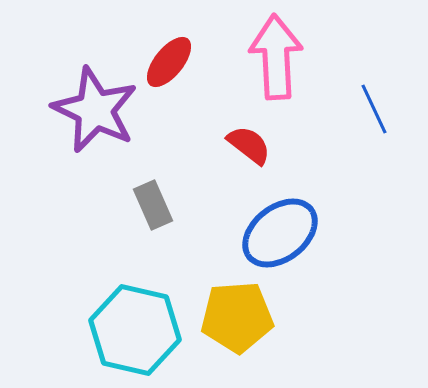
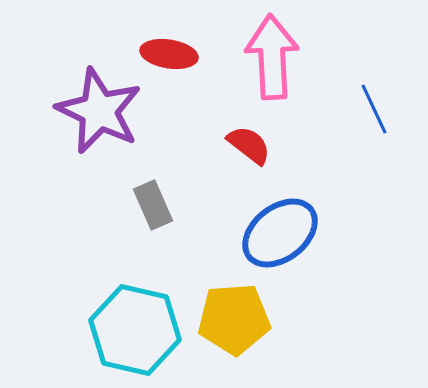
pink arrow: moved 4 px left
red ellipse: moved 8 px up; rotated 60 degrees clockwise
purple star: moved 4 px right, 1 px down
yellow pentagon: moved 3 px left, 2 px down
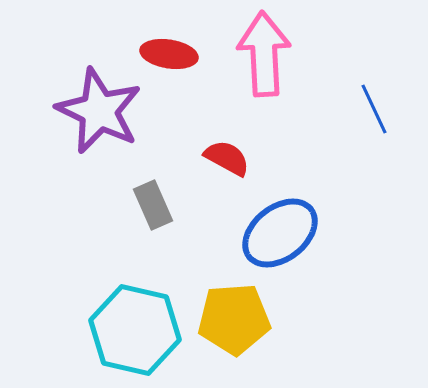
pink arrow: moved 8 px left, 3 px up
red semicircle: moved 22 px left, 13 px down; rotated 9 degrees counterclockwise
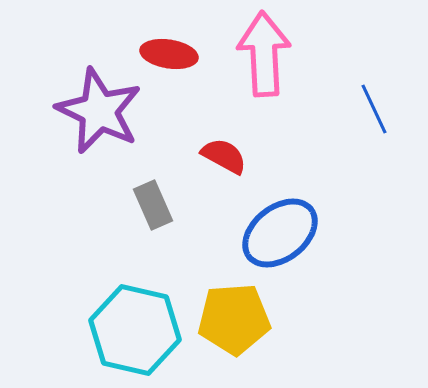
red semicircle: moved 3 px left, 2 px up
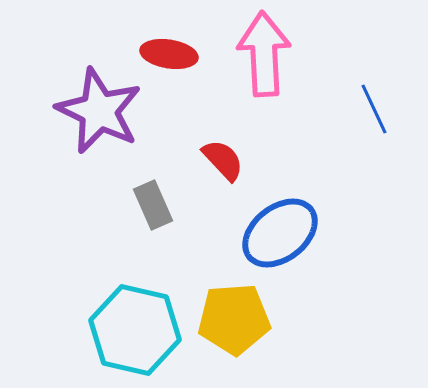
red semicircle: moved 1 px left, 4 px down; rotated 18 degrees clockwise
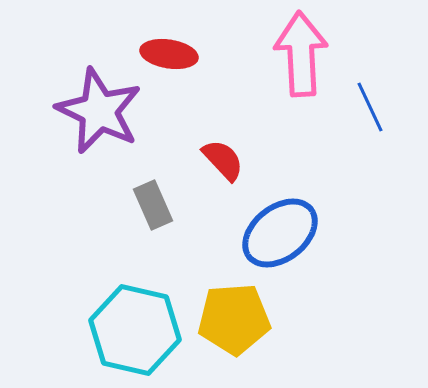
pink arrow: moved 37 px right
blue line: moved 4 px left, 2 px up
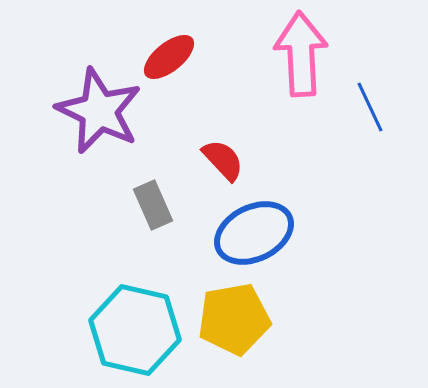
red ellipse: moved 3 px down; rotated 48 degrees counterclockwise
blue ellipse: moved 26 px left; rotated 12 degrees clockwise
yellow pentagon: rotated 6 degrees counterclockwise
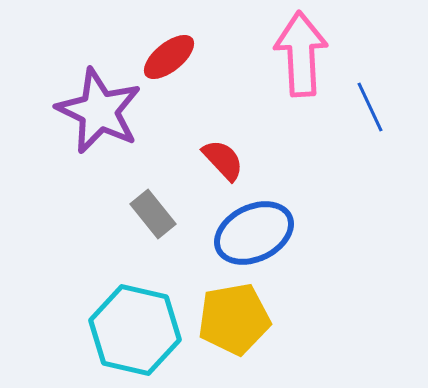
gray rectangle: moved 9 px down; rotated 15 degrees counterclockwise
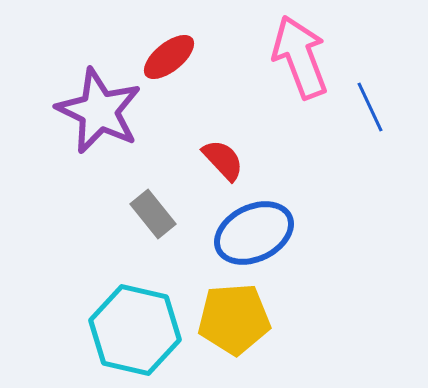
pink arrow: moved 1 px left, 3 px down; rotated 18 degrees counterclockwise
yellow pentagon: rotated 6 degrees clockwise
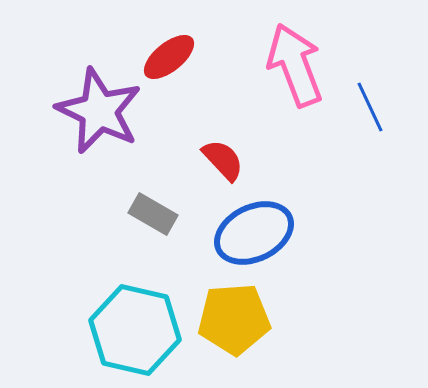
pink arrow: moved 5 px left, 8 px down
gray rectangle: rotated 21 degrees counterclockwise
